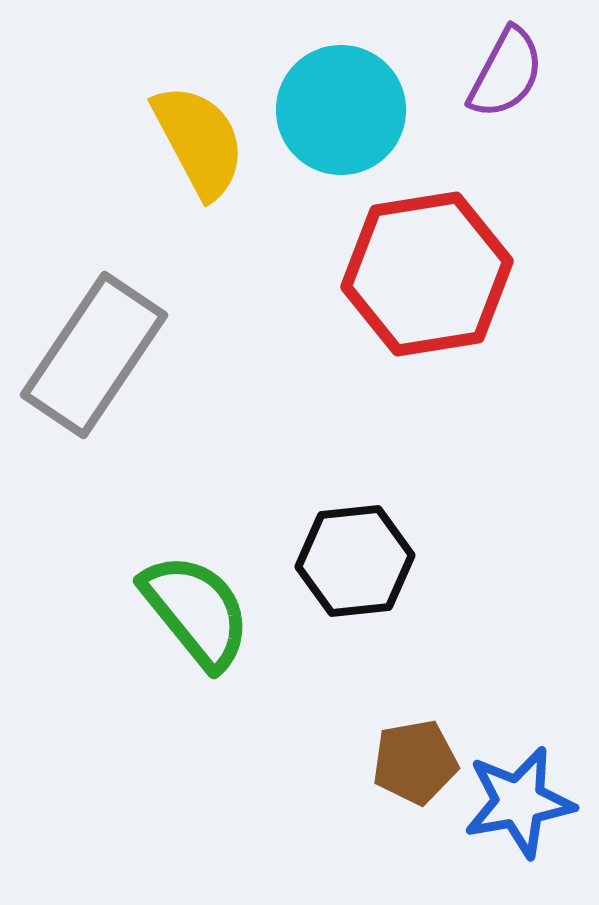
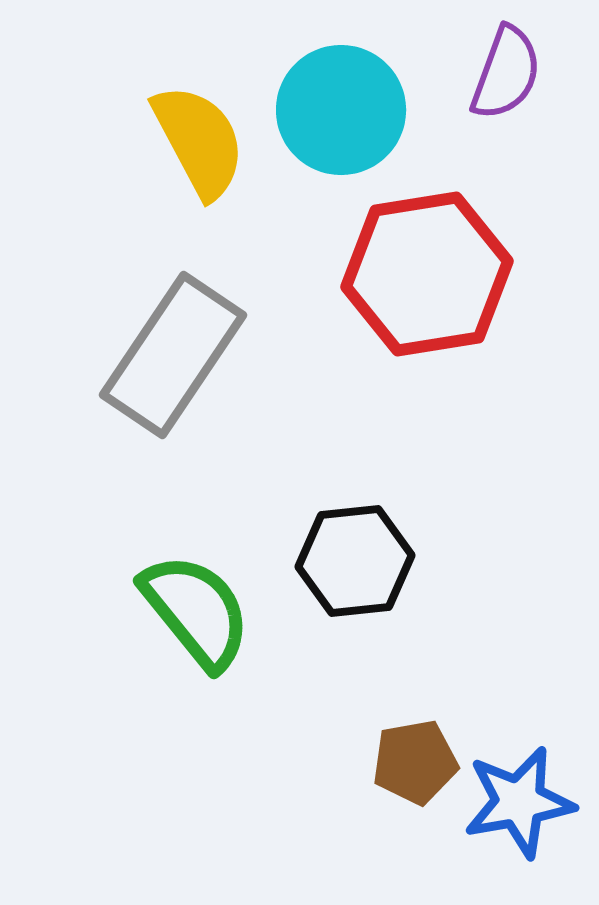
purple semicircle: rotated 8 degrees counterclockwise
gray rectangle: moved 79 px right
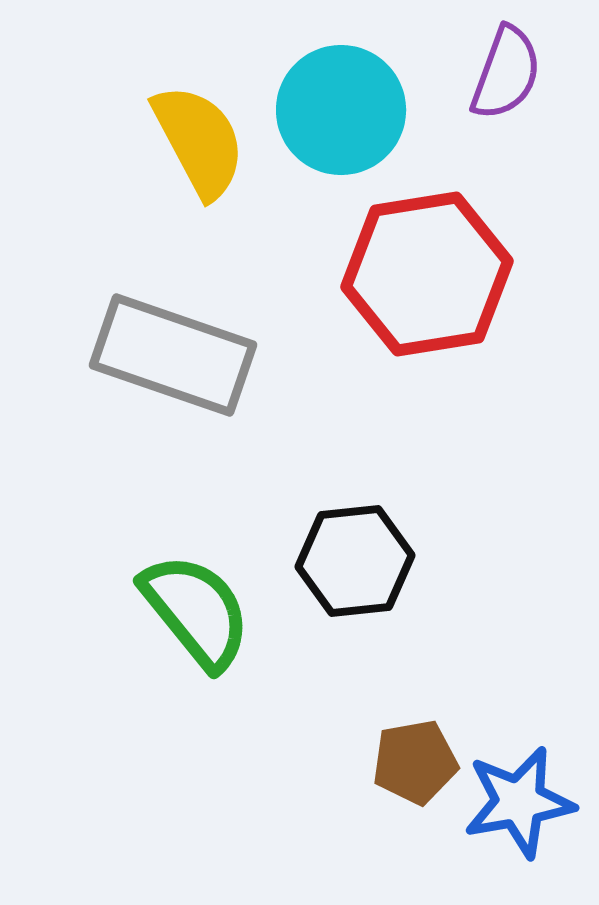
gray rectangle: rotated 75 degrees clockwise
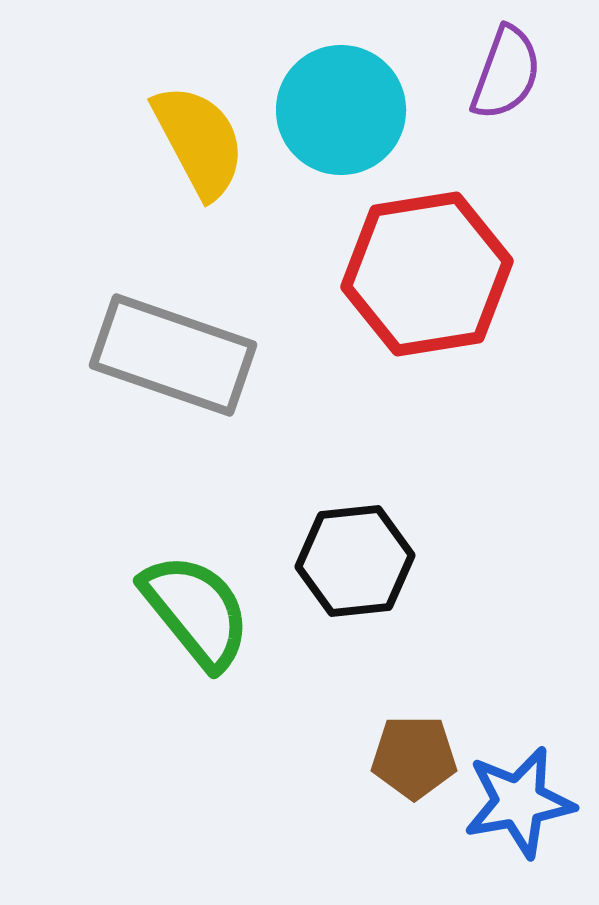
brown pentagon: moved 1 px left, 5 px up; rotated 10 degrees clockwise
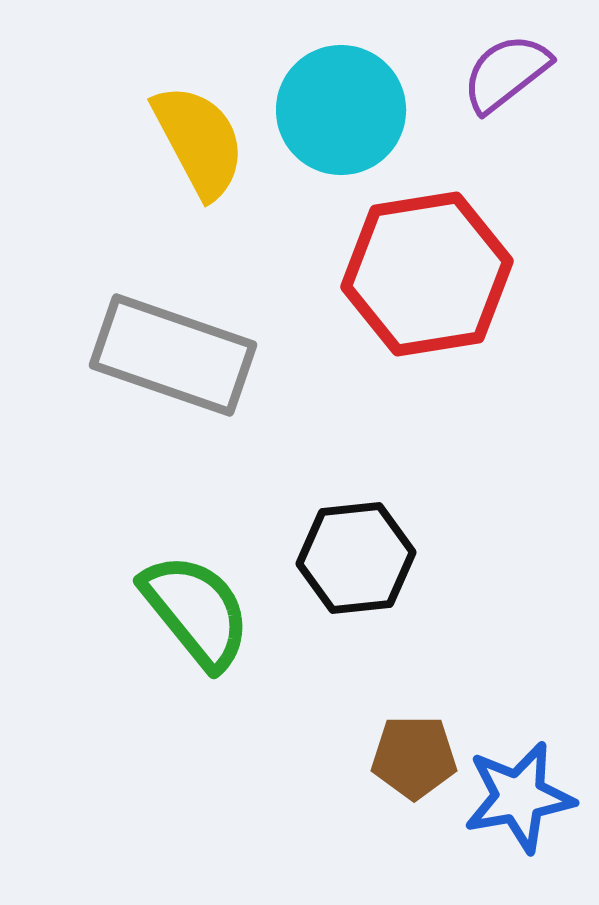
purple semicircle: rotated 148 degrees counterclockwise
black hexagon: moved 1 px right, 3 px up
blue star: moved 5 px up
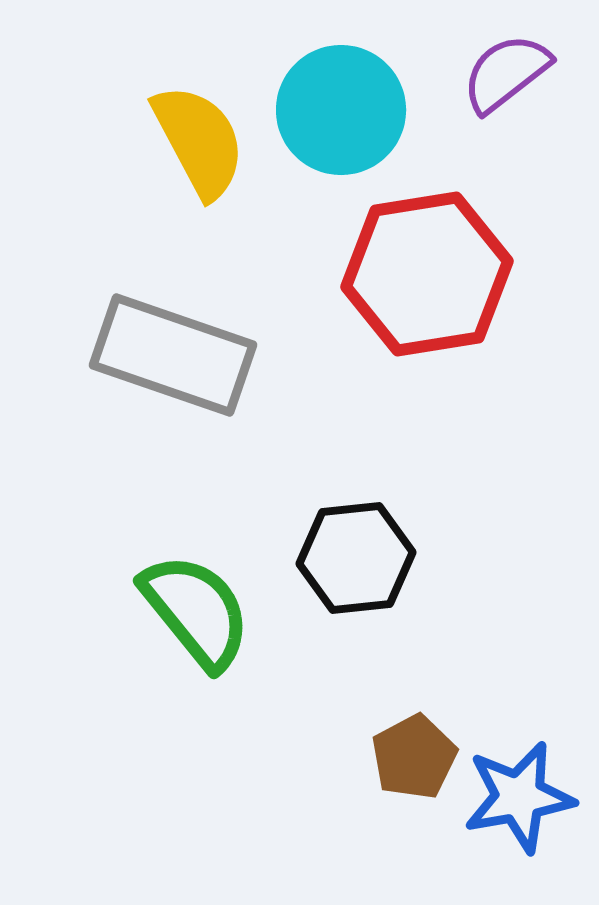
brown pentagon: rotated 28 degrees counterclockwise
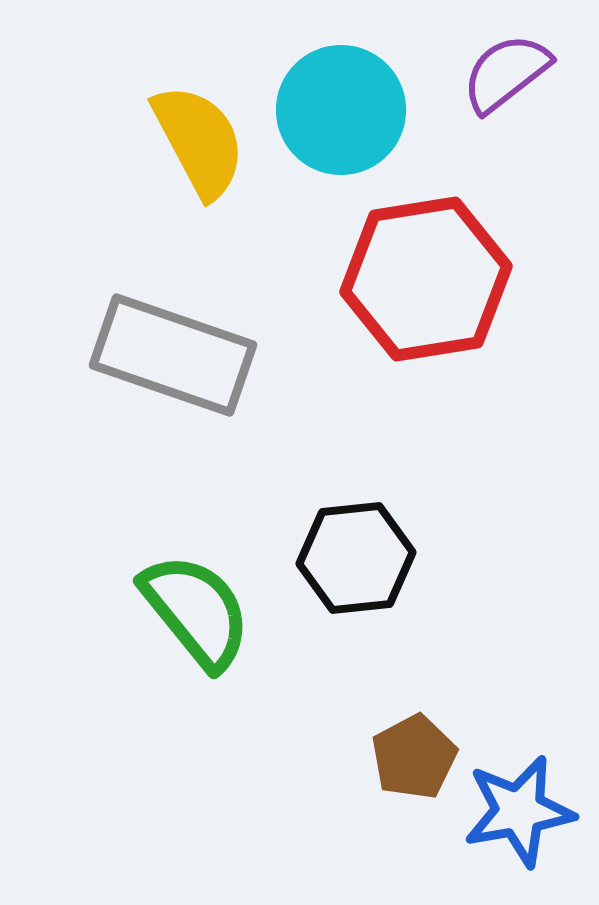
red hexagon: moved 1 px left, 5 px down
blue star: moved 14 px down
